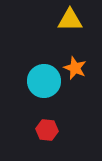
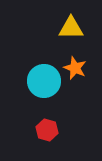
yellow triangle: moved 1 px right, 8 px down
red hexagon: rotated 10 degrees clockwise
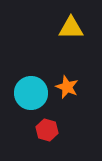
orange star: moved 8 px left, 19 px down
cyan circle: moved 13 px left, 12 px down
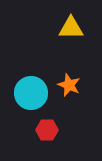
orange star: moved 2 px right, 2 px up
red hexagon: rotated 15 degrees counterclockwise
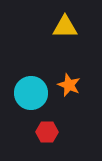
yellow triangle: moved 6 px left, 1 px up
red hexagon: moved 2 px down
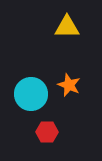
yellow triangle: moved 2 px right
cyan circle: moved 1 px down
